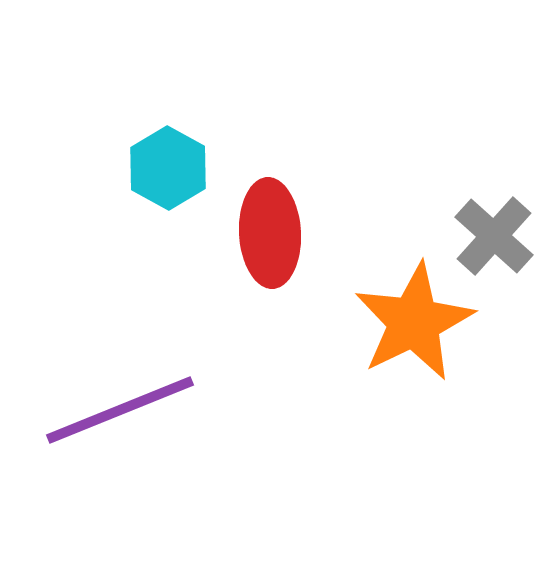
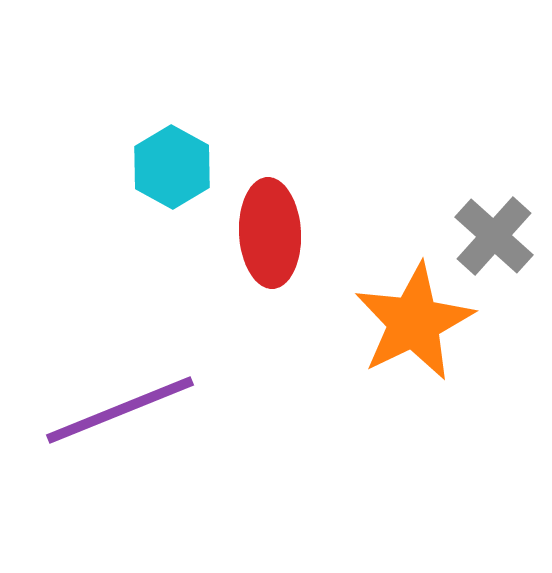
cyan hexagon: moved 4 px right, 1 px up
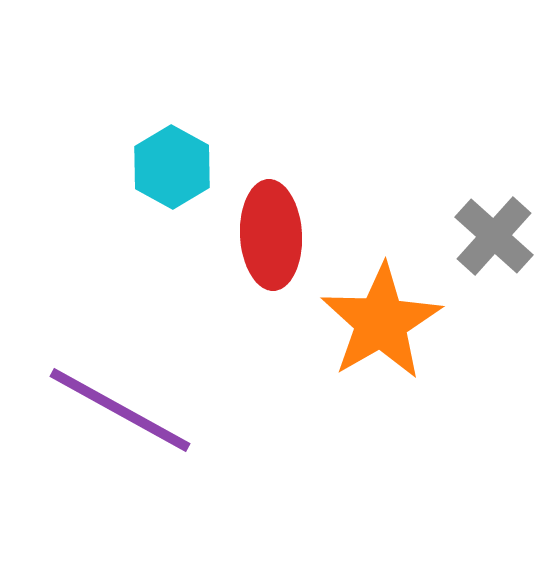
red ellipse: moved 1 px right, 2 px down
orange star: moved 33 px left; rotated 4 degrees counterclockwise
purple line: rotated 51 degrees clockwise
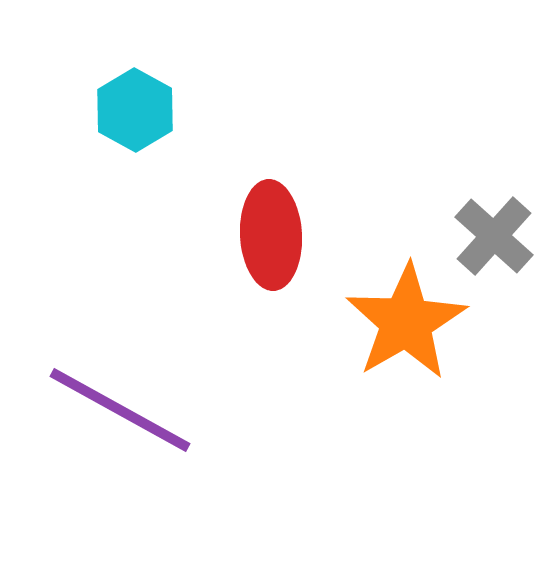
cyan hexagon: moved 37 px left, 57 px up
orange star: moved 25 px right
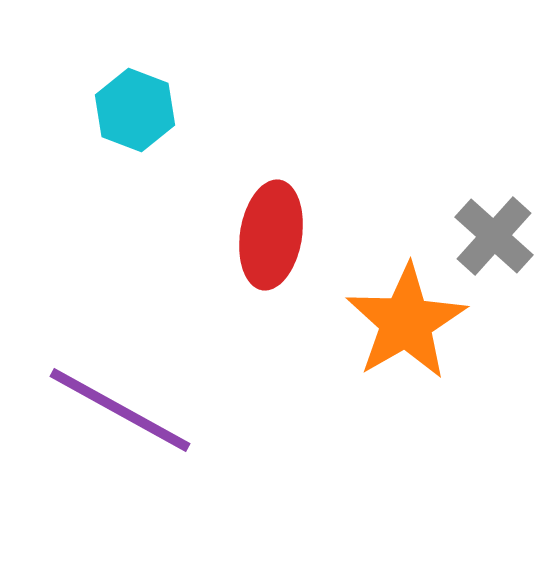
cyan hexagon: rotated 8 degrees counterclockwise
red ellipse: rotated 12 degrees clockwise
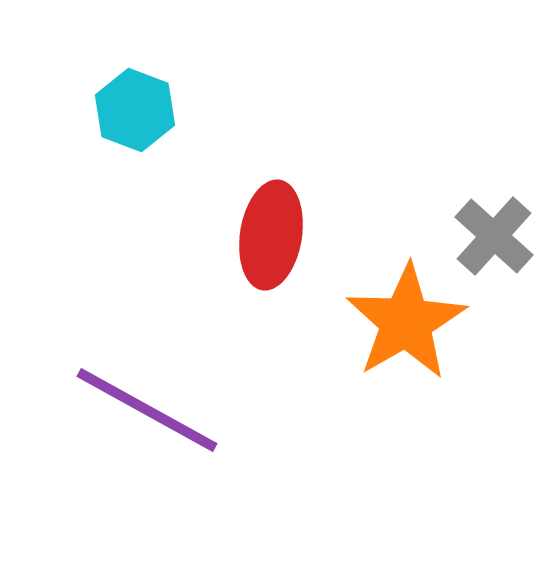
purple line: moved 27 px right
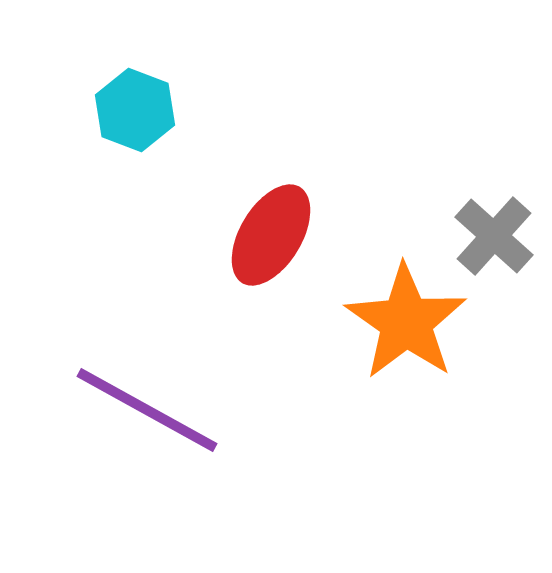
red ellipse: rotated 22 degrees clockwise
orange star: rotated 7 degrees counterclockwise
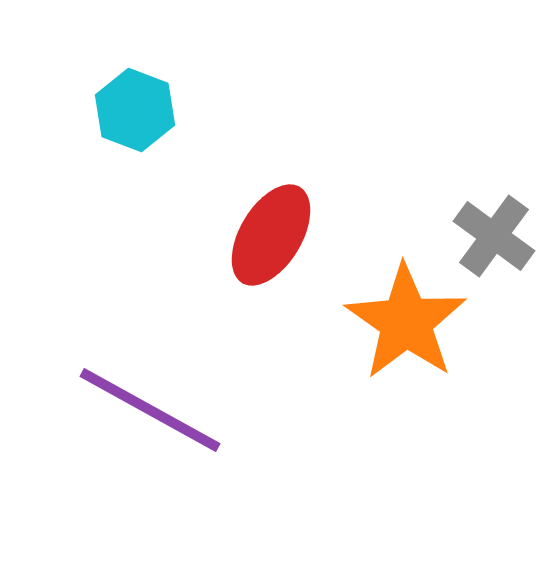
gray cross: rotated 6 degrees counterclockwise
purple line: moved 3 px right
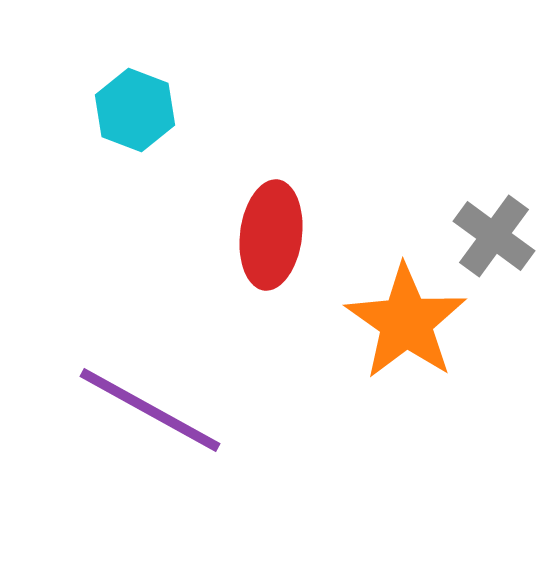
red ellipse: rotated 24 degrees counterclockwise
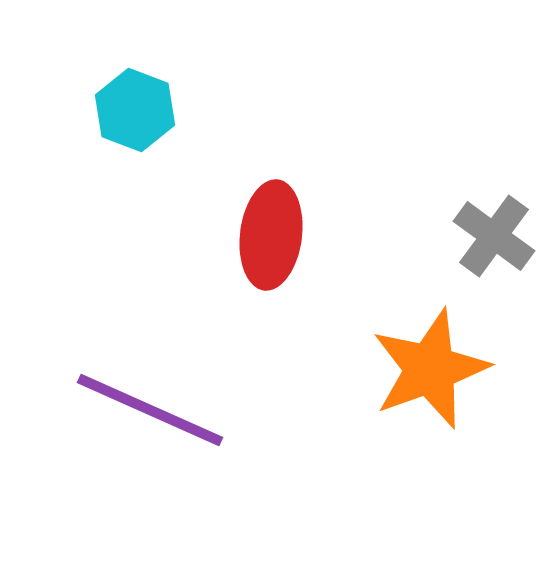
orange star: moved 24 px right, 47 px down; rotated 17 degrees clockwise
purple line: rotated 5 degrees counterclockwise
